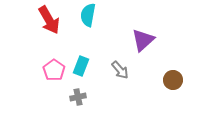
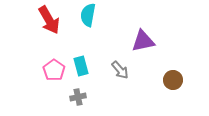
purple triangle: moved 1 px down; rotated 30 degrees clockwise
cyan rectangle: rotated 36 degrees counterclockwise
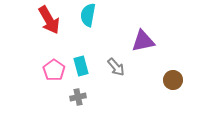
gray arrow: moved 4 px left, 3 px up
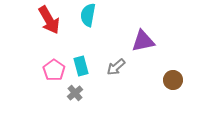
gray arrow: rotated 90 degrees clockwise
gray cross: moved 3 px left, 4 px up; rotated 28 degrees counterclockwise
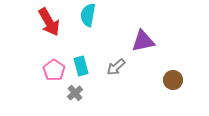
red arrow: moved 2 px down
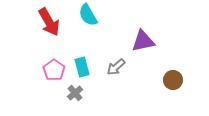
cyan semicircle: rotated 40 degrees counterclockwise
cyan rectangle: moved 1 px right, 1 px down
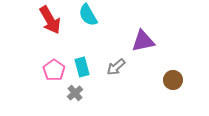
red arrow: moved 1 px right, 2 px up
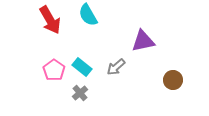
cyan rectangle: rotated 36 degrees counterclockwise
gray cross: moved 5 px right
